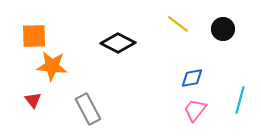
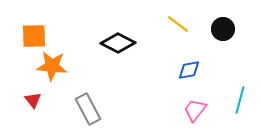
blue diamond: moved 3 px left, 8 px up
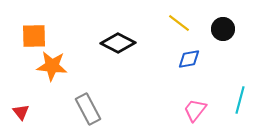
yellow line: moved 1 px right, 1 px up
blue diamond: moved 11 px up
red triangle: moved 12 px left, 12 px down
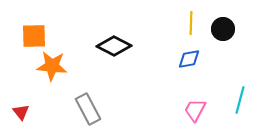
yellow line: moved 12 px right; rotated 55 degrees clockwise
black diamond: moved 4 px left, 3 px down
pink trapezoid: rotated 10 degrees counterclockwise
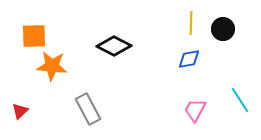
cyan line: rotated 48 degrees counterclockwise
red triangle: moved 1 px left, 1 px up; rotated 24 degrees clockwise
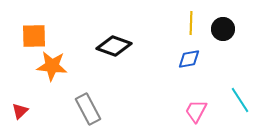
black diamond: rotated 8 degrees counterclockwise
pink trapezoid: moved 1 px right, 1 px down
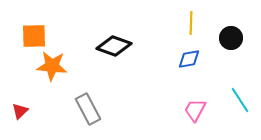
black circle: moved 8 px right, 9 px down
pink trapezoid: moved 1 px left, 1 px up
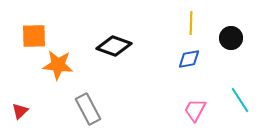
orange star: moved 6 px right, 1 px up
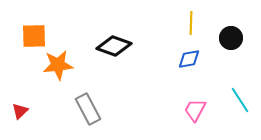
orange star: rotated 12 degrees counterclockwise
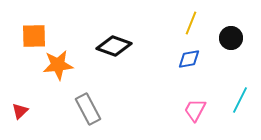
yellow line: rotated 20 degrees clockwise
cyan line: rotated 60 degrees clockwise
